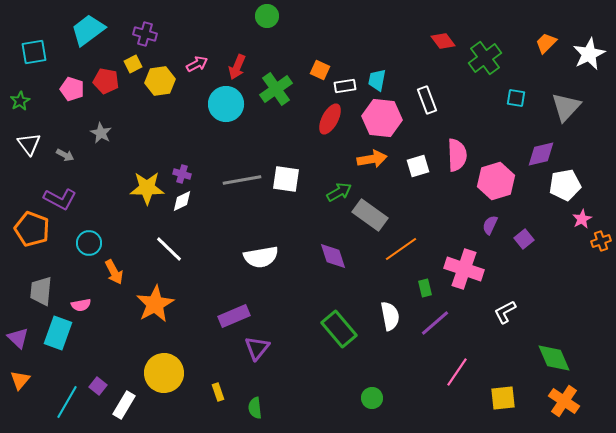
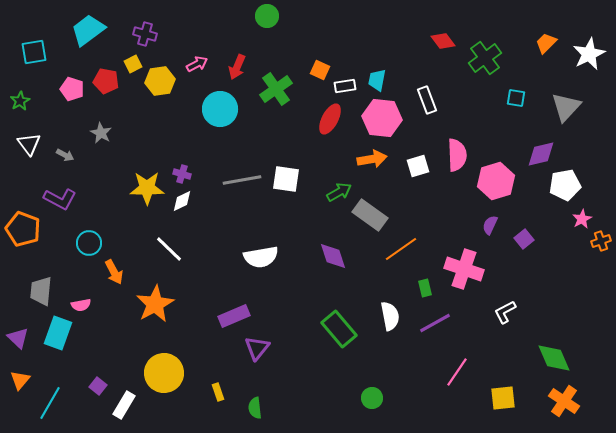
cyan circle at (226, 104): moved 6 px left, 5 px down
orange pentagon at (32, 229): moved 9 px left
purple line at (435, 323): rotated 12 degrees clockwise
cyan line at (67, 402): moved 17 px left, 1 px down
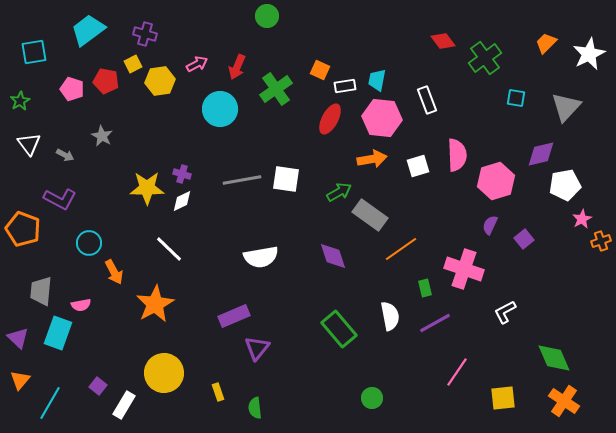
gray star at (101, 133): moved 1 px right, 3 px down
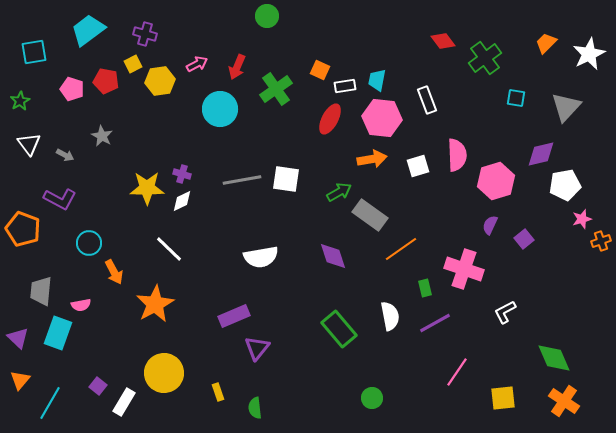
pink star at (582, 219): rotated 12 degrees clockwise
white rectangle at (124, 405): moved 3 px up
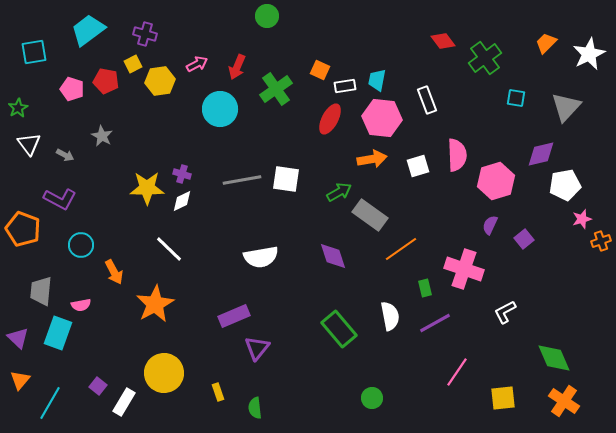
green star at (20, 101): moved 2 px left, 7 px down
cyan circle at (89, 243): moved 8 px left, 2 px down
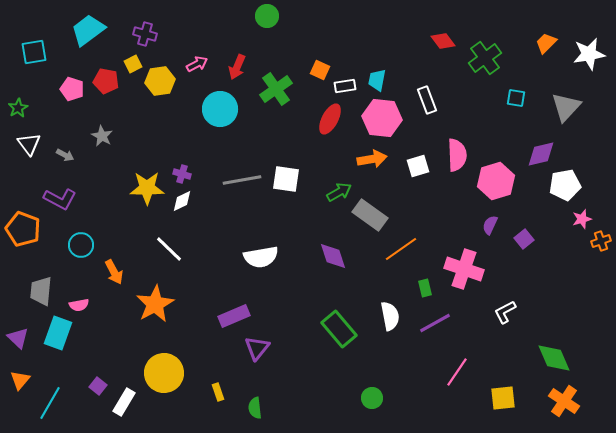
white star at (589, 54): rotated 16 degrees clockwise
pink semicircle at (81, 305): moved 2 px left
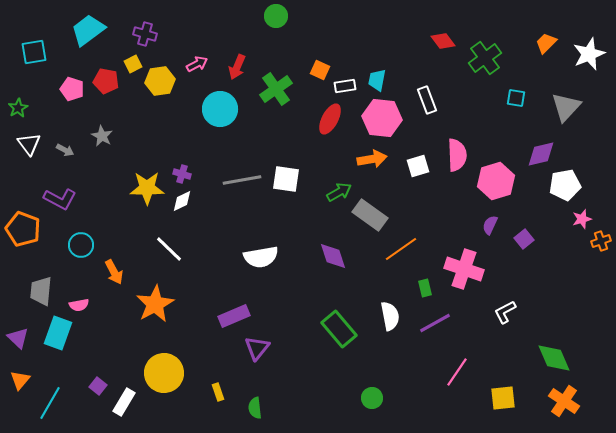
green circle at (267, 16): moved 9 px right
white star at (589, 54): rotated 12 degrees counterclockwise
gray arrow at (65, 155): moved 5 px up
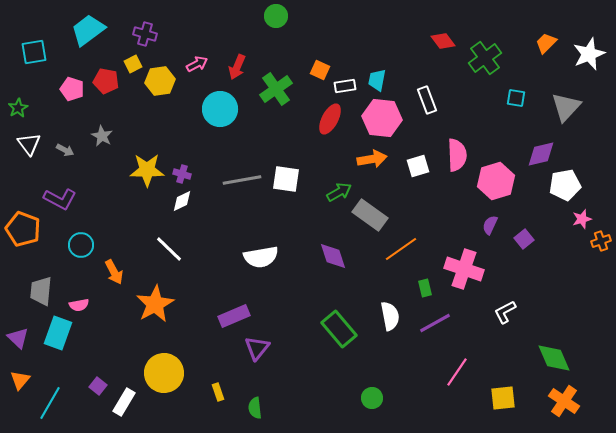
yellow star at (147, 188): moved 18 px up
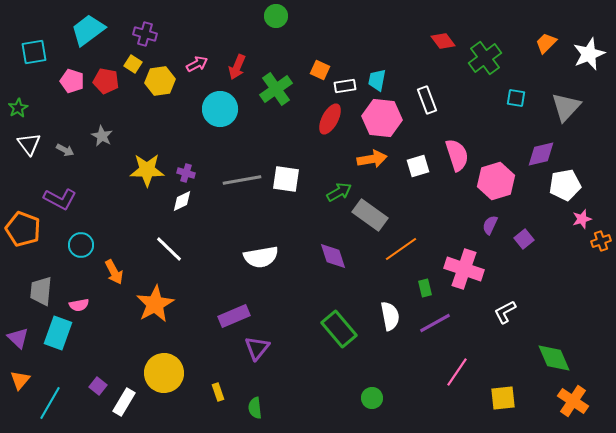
yellow square at (133, 64): rotated 30 degrees counterclockwise
pink pentagon at (72, 89): moved 8 px up
pink semicircle at (457, 155): rotated 16 degrees counterclockwise
purple cross at (182, 174): moved 4 px right, 1 px up
orange cross at (564, 401): moved 9 px right
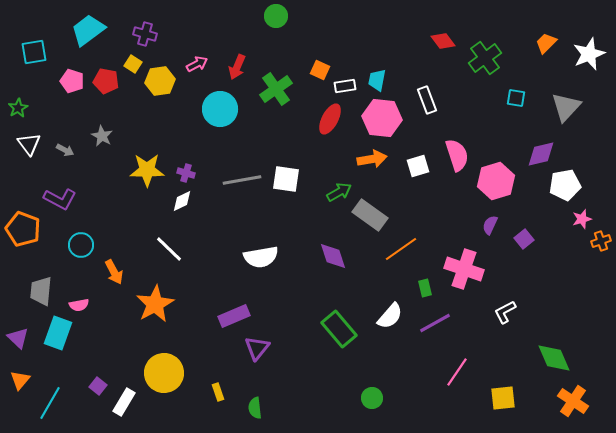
white semicircle at (390, 316): rotated 52 degrees clockwise
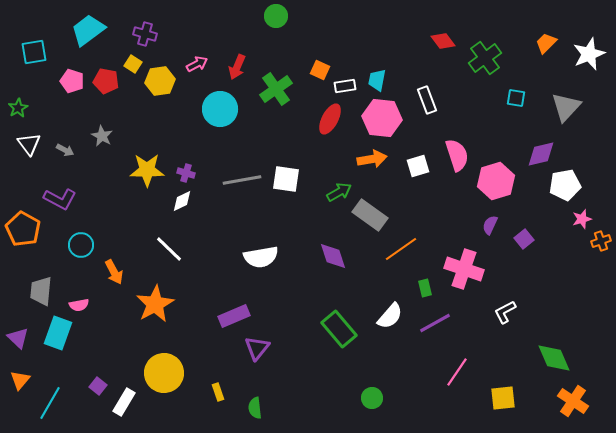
orange pentagon at (23, 229): rotated 8 degrees clockwise
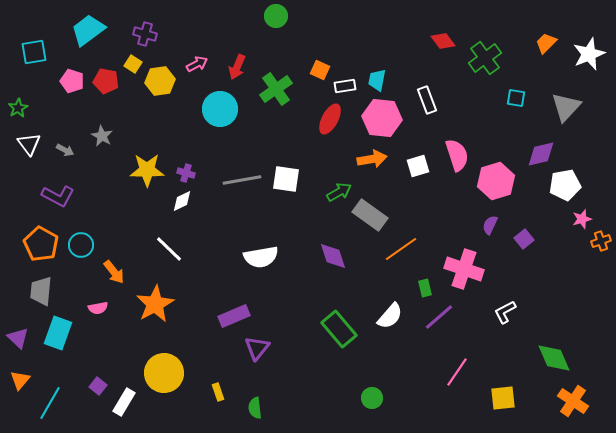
purple L-shape at (60, 199): moved 2 px left, 3 px up
orange pentagon at (23, 229): moved 18 px right, 15 px down
orange arrow at (114, 272): rotated 10 degrees counterclockwise
pink semicircle at (79, 305): moved 19 px right, 3 px down
purple line at (435, 323): moved 4 px right, 6 px up; rotated 12 degrees counterclockwise
